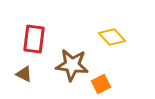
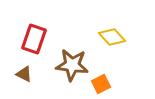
red rectangle: rotated 12 degrees clockwise
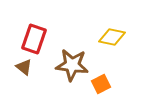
yellow diamond: rotated 36 degrees counterclockwise
brown triangle: moved 7 px up; rotated 12 degrees clockwise
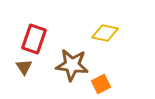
yellow diamond: moved 7 px left, 4 px up
brown triangle: rotated 18 degrees clockwise
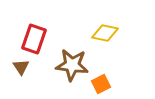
brown triangle: moved 3 px left
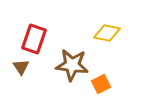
yellow diamond: moved 2 px right
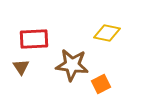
red rectangle: rotated 68 degrees clockwise
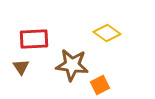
yellow diamond: rotated 24 degrees clockwise
orange square: moved 1 px left, 1 px down
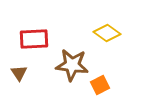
brown triangle: moved 2 px left, 6 px down
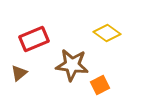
red rectangle: rotated 20 degrees counterclockwise
brown triangle: rotated 24 degrees clockwise
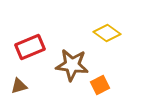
red rectangle: moved 4 px left, 8 px down
brown triangle: moved 13 px down; rotated 24 degrees clockwise
